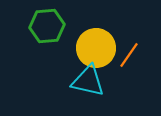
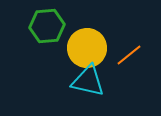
yellow circle: moved 9 px left
orange line: rotated 16 degrees clockwise
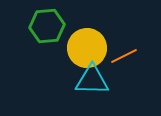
orange line: moved 5 px left, 1 px down; rotated 12 degrees clockwise
cyan triangle: moved 4 px right, 1 px up; rotated 12 degrees counterclockwise
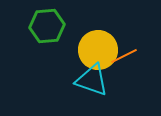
yellow circle: moved 11 px right, 2 px down
cyan triangle: rotated 18 degrees clockwise
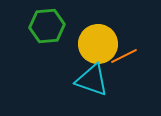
yellow circle: moved 6 px up
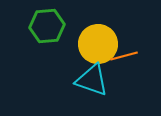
orange line: rotated 12 degrees clockwise
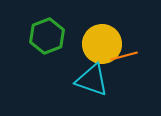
green hexagon: moved 10 px down; rotated 16 degrees counterclockwise
yellow circle: moved 4 px right
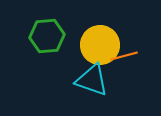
green hexagon: rotated 16 degrees clockwise
yellow circle: moved 2 px left, 1 px down
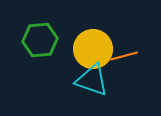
green hexagon: moved 7 px left, 4 px down
yellow circle: moved 7 px left, 4 px down
